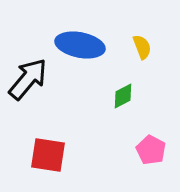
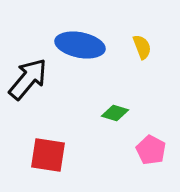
green diamond: moved 8 px left, 17 px down; rotated 44 degrees clockwise
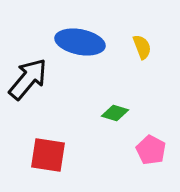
blue ellipse: moved 3 px up
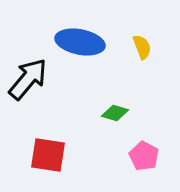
pink pentagon: moved 7 px left, 6 px down
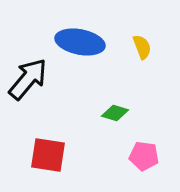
pink pentagon: rotated 20 degrees counterclockwise
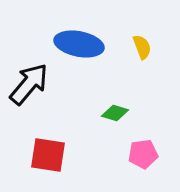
blue ellipse: moved 1 px left, 2 px down
black arrow: moved 1 px right, 5 px down
pink pentagon: moved 1 px left, 2 px up; rotated 16 degrees counterclockwise
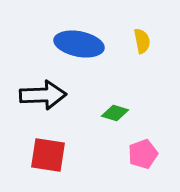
yellow semicircle: moved 6 px up; rotated 10 degrees clockwise
black arrow: moved 14 px right, 11 px down; rotated 48 degrees clockwise
pink pentagon: rotated 12 degrees counterclockwise
